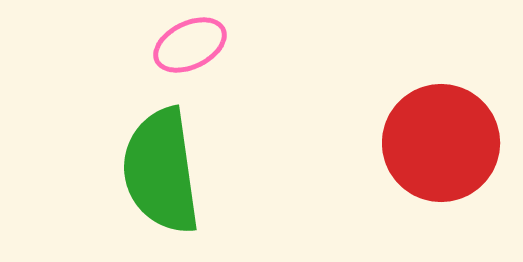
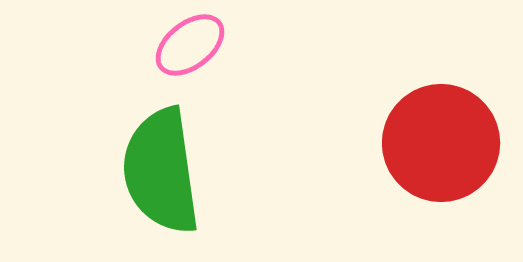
pink ellipse: rotated 12 degrees counterclockwise
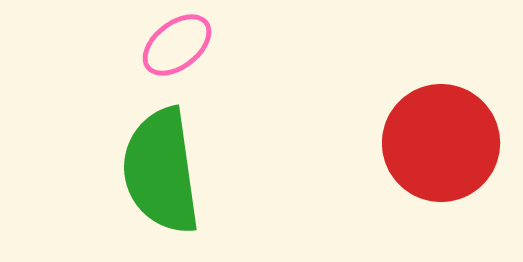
pink ellipse: moved 13 px left
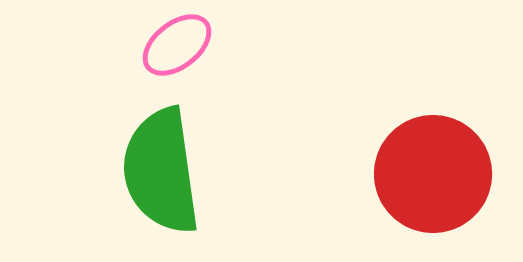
red circle: moved 8 px left, 31 px down
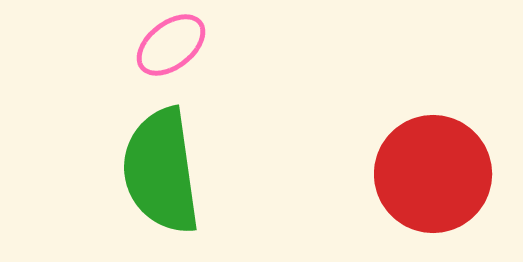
pink ellipse: moved 6 px left
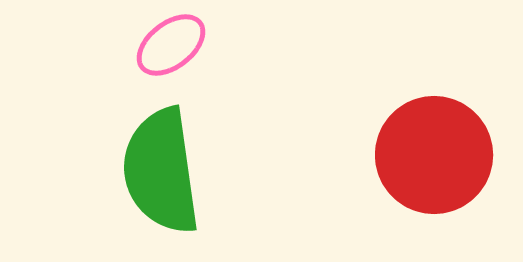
red circle: moved 1 px right, 19 px up
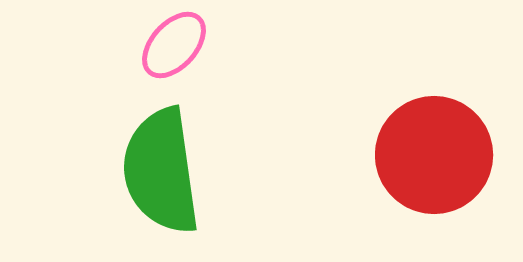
pink ellipse: moved 3 px right; rotated 10 degrees counterclockwise
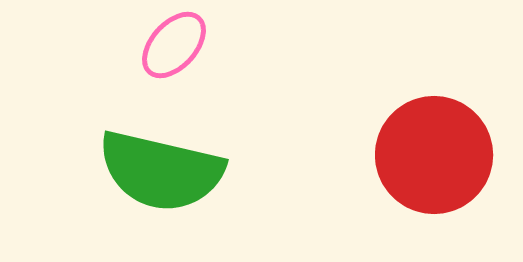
green semicircle: rotated 69 degrees counterclockwise
